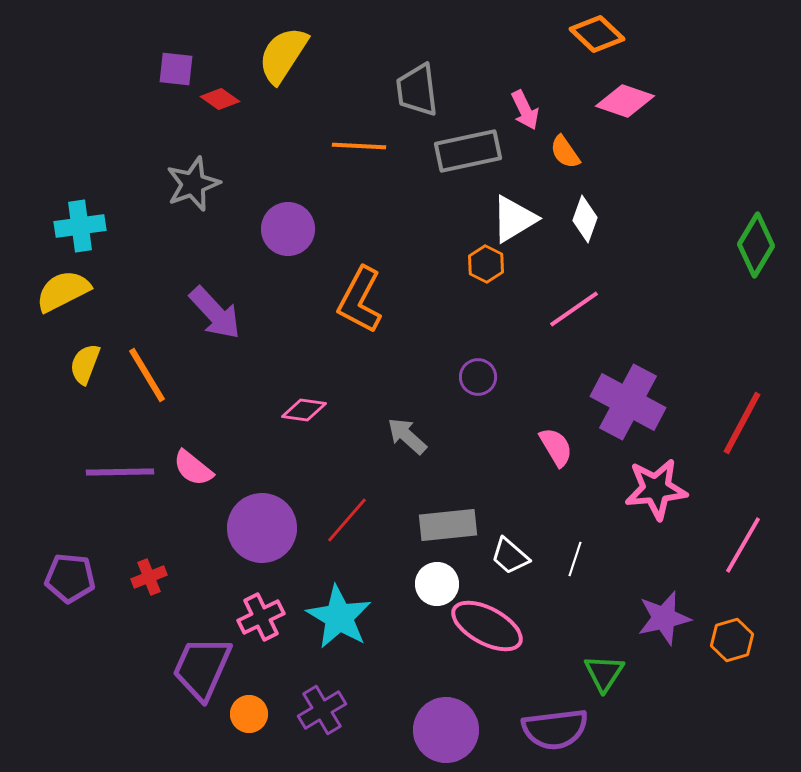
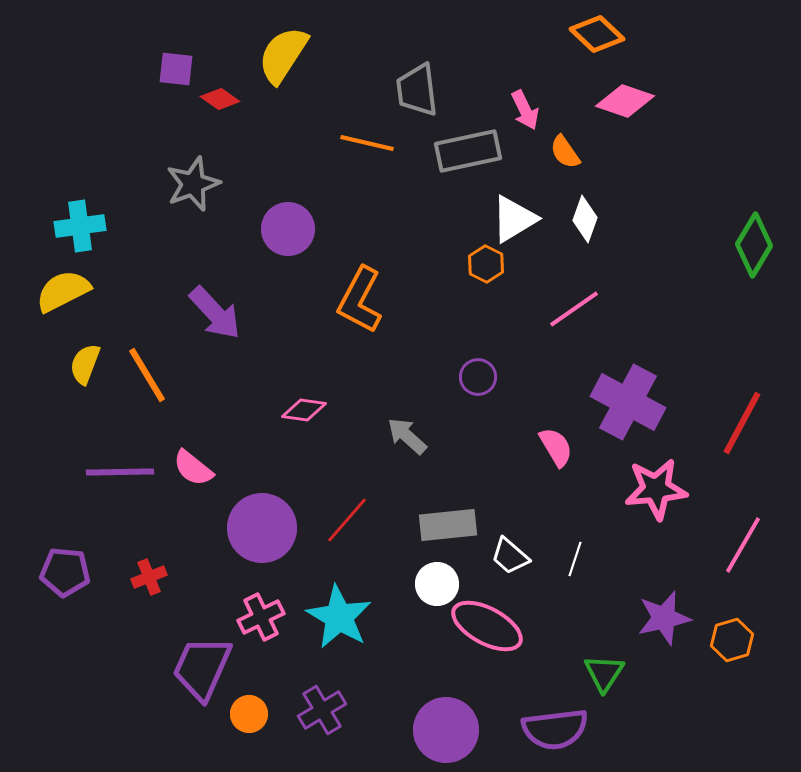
orange line at (359, 146): moved 8 px right, 3 px up; rotated 10 degrees clockwise
green diamond at (756, 245): moved 2 px left
purple pentagon at (70, 578): moved 5 px left, 6 px up
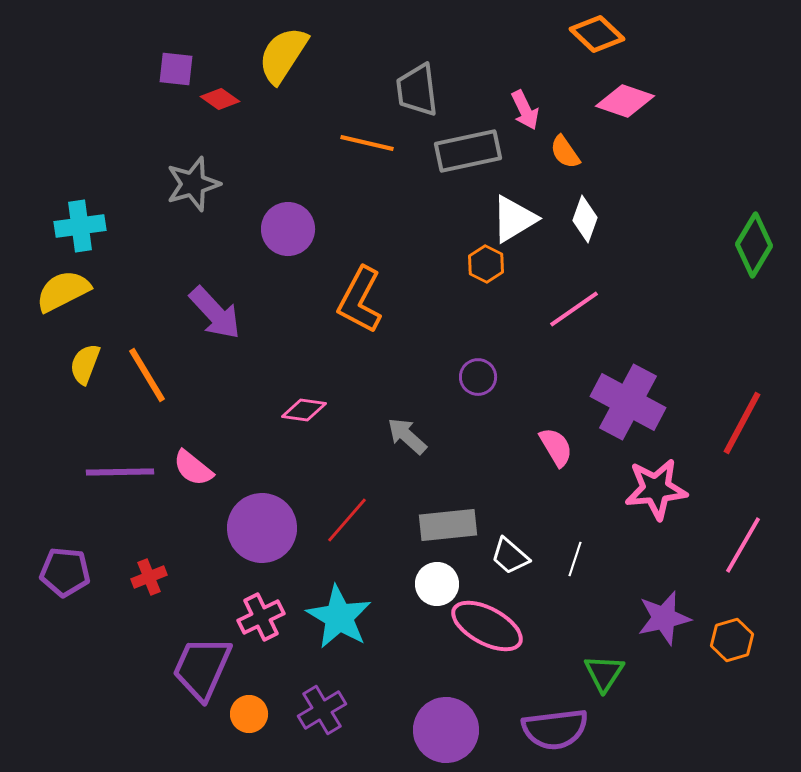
gray star at (193, 184): rotated 4 degrees clockwise
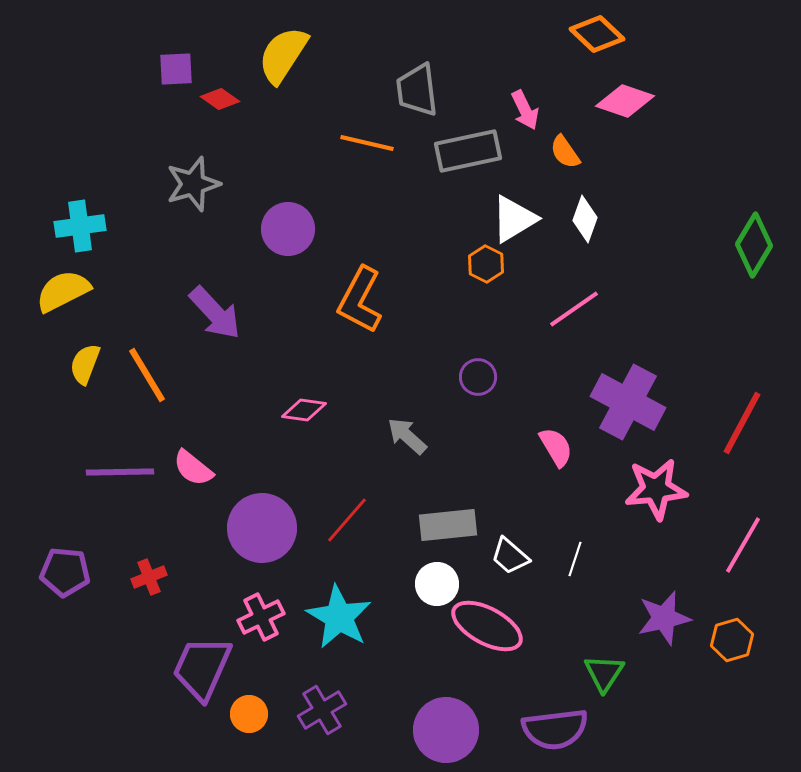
purple square at (176, 69): rotated 9 degrees counterclockwise
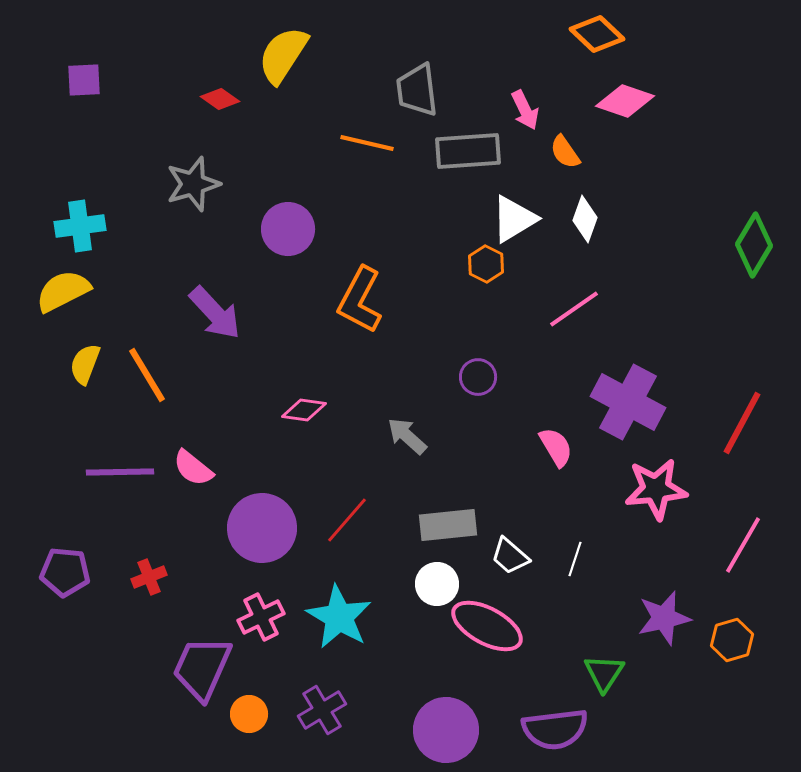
purple square at (176, 69): moved 92 px left, 11 px down
gray rectangle at (468, 151): rotated 8 degrees clockwise
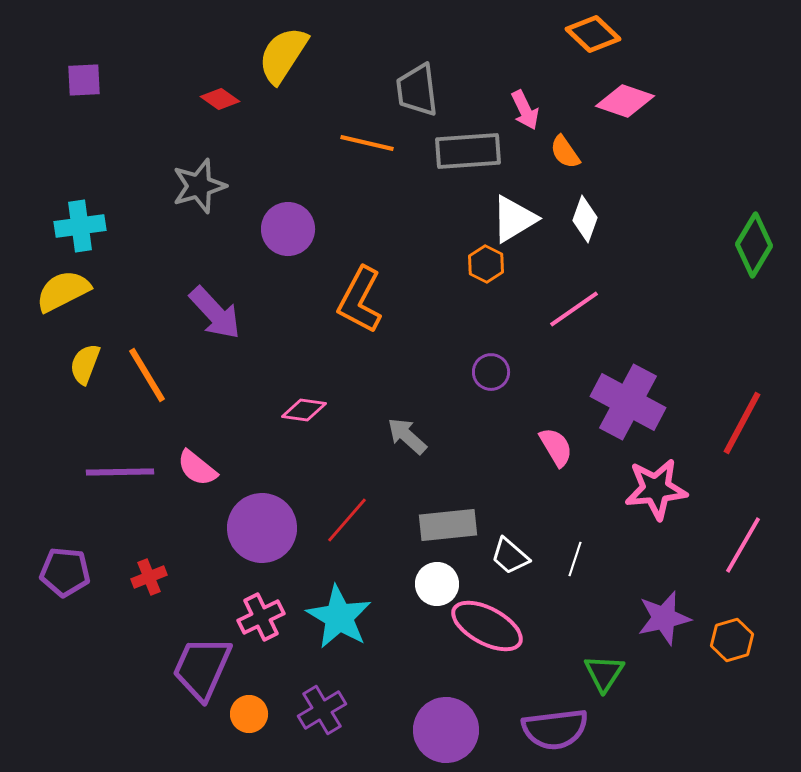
orange diamond at (597, 34): moved 4 px left
gray star at (193, 184): moved 6 px right, 2 px down
purple circle at (478, 377): moved 13 px right, 5 px up
pink semicircle at (193, 468): moved 4 px right
